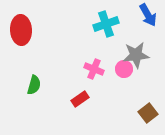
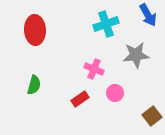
red ellipse: moved 14 px right
pink circle: moved 9 px left, 24 px down
brown square: moved 4 px right, 3 px down
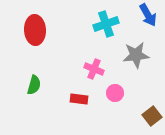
red rectangle: moved 1 px left; rotated 42 degrees clockwise
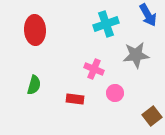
red rectangle: moved 4 px left
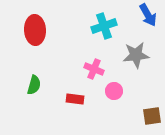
cyan cross: moved 2 px left, 2 px down
pink circle: moved 1 px left, 2 px up
brown square: rotated 30 degrees clockwise
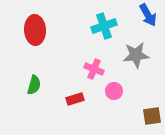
red rectangle: rotated 24 degrees counterclockwise
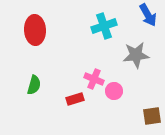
pink cross: moved 10 px down
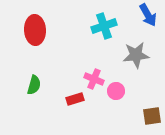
pink circle: moved 2 px right
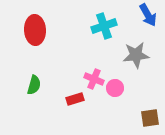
pink circle: moved 1 px left, 3 px up
brown square: moved 2 px left, 2 px down
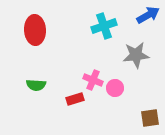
blue arrow: rotated 90 degrees counterclockwise
pink cross: moved 1 px left, 1 px down
green semicircle: moved 2 px right; rotated 78 degrees clockwise
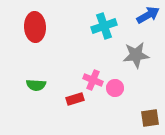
red ellipse: moved 3 px up
